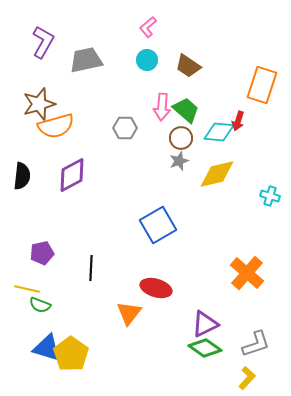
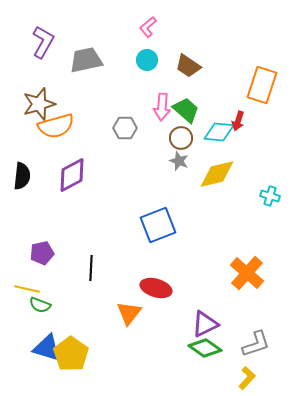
gray star: rotated 30 degrees counterclockwise
blue square: rotated 9 degrees clockwise
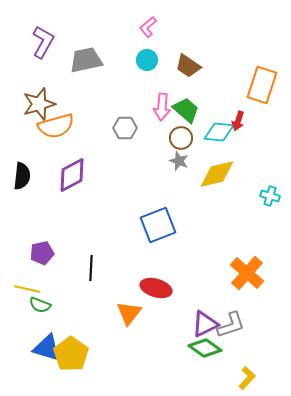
gray L-shape: moved 25 px left, 19 px up
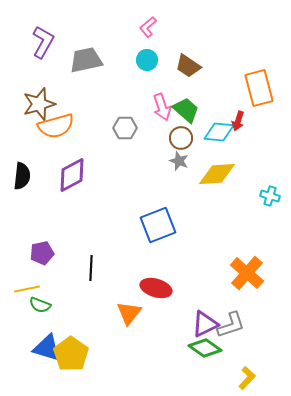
orange rectangle: moved 3 px left, 3 px down; rotated 33 degrees counterclockwise
pink arrow: rotated 24 degrees counterclockwise
yellow diamond: rotated 9 degrees clockwise
yellow line: rotated 25 degrees counterclockwise
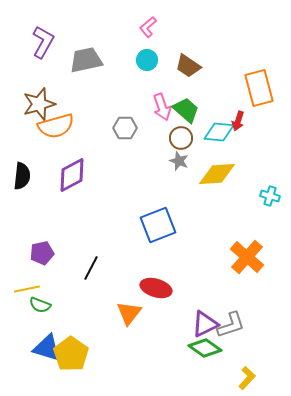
black line: rotated 25 degrees clockwise
orange cross: moved 16 px up
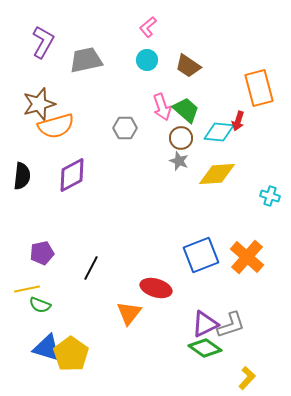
blue square: moved 43 px right, 30 px down
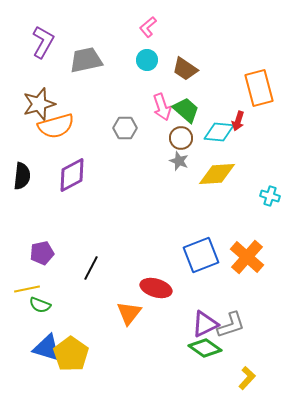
brown trapezoid: moved 3 px left, 3 px down
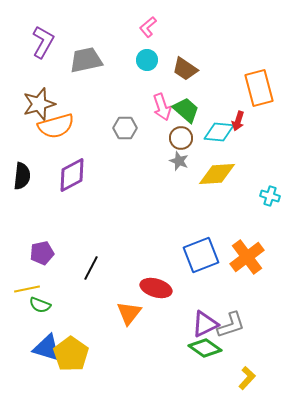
orange cross: rotated 12 degrees clockwise
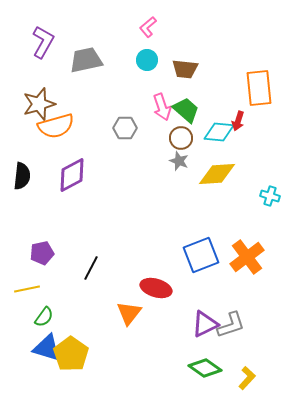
brown trapezoid: rotated 28 degrees counterclockwise
orange rectangle: rotated 9 degrees clockwise
green semicircle: moved 4 px right, 12 px down; rotated 75 degrees counterclockwise
green diamond: moved 20 px down
